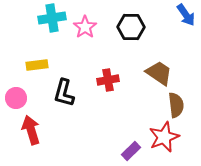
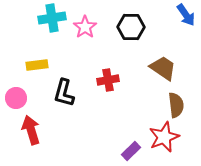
brown trapezoid: moved 4 px right, 5 px up
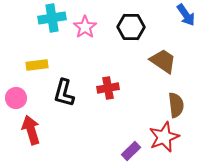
brown trapezoid: moved 7 px up
red cross: moved 8 px down
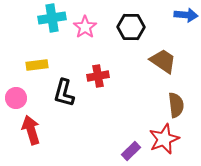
blue arrow: rotated 50 degrees counterclockwise
red cross: moved 10 px left, 12 px up
red star: moved 2 px down
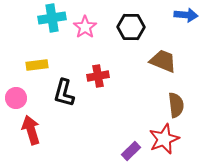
brown trapezoid: rotated 12 degrees counterclockwise
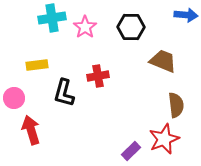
pink circle: moved 2 px left
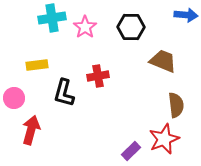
red arrow: rotated 32 degrees clockwise
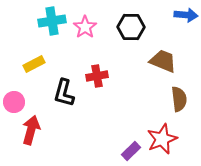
cyan cross: moved 3 px down
yellow rectangle: moved 3 px left, 1 px up; rotated 20 degrees counterclockwise
red cross: moved 1 px left
pink circle: moved 4 px down
brown semicircle: moved 3 px right, 6 px up
red star: moved 2 px left
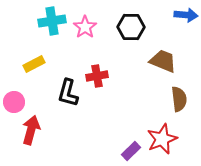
black L-shape: moved 4 px right
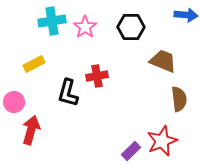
red star: moved 2 px down
